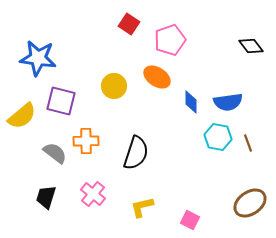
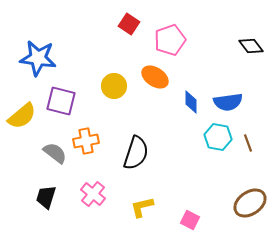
orange ellipse: moved 2 px left
orange cross: rotated 10 degrees counterclockwise
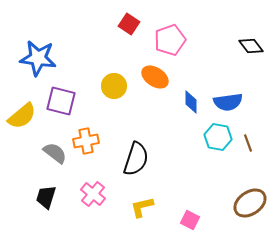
black semicircle: moved 6 px down
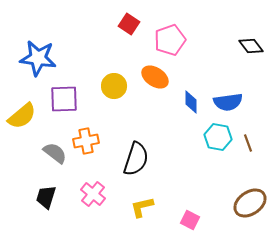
purple square: moved 3 px right, 2 px up; rotated 16 degrees counterclockwise
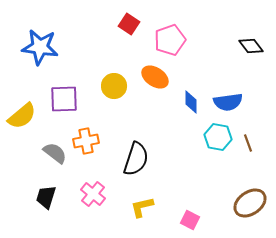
blue star: moved 2 px right, 11 px up
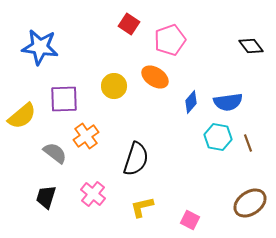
blue diamond: rotated 40 degrees clockwise
orange cross: moved 5 px up; rotated 25 degrees counterclockwise
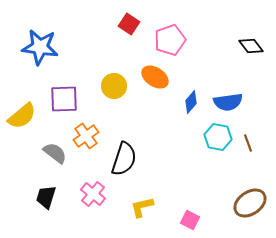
black semicircle: moved 12 px left
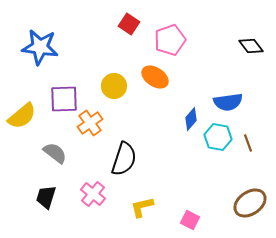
blue diamond: moved 17 px down
orange cross: moved 4 px right, 13 px up
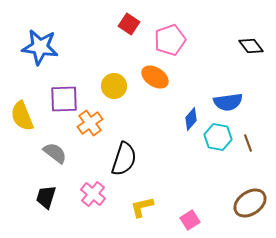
yellow semicircle: rotated 108 degrees clockwise
pink square: rotated 30 degrees clockwise
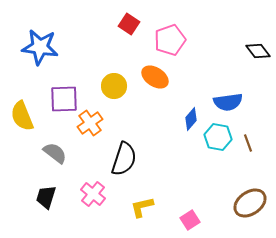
black diamond: moved 7 px right, 5 px down
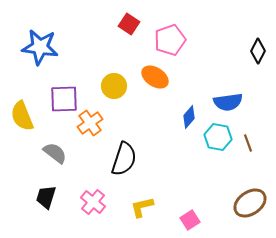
black diamond: rotated 65 degrees clockwise
blue diamond: moved 2 px left, 2 px up
pink cross: moved 8 px down
